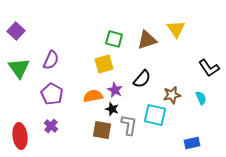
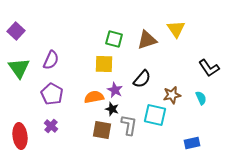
yellow square: rotated 18 degrees clockwise
orange semicircle: moved 1 px right, 1 px down
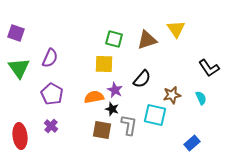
purple square: moved 2 px down; rotated 24 degrees counterclockwise
purple semicircle: moved 1 px left, 2 px up
blue rectangle: rotated 28 degrees counterclockwise
